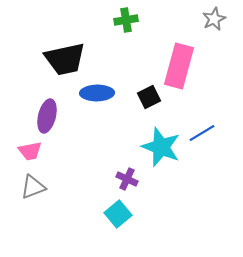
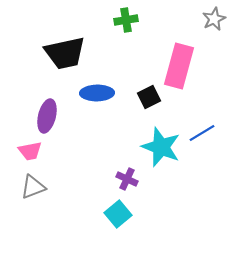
black trapezoid: moved 6 px up
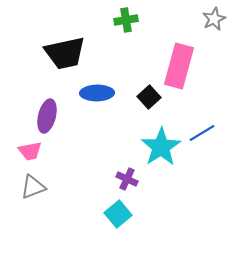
black square: rotated 15 degrees counterclockwise
cyan star: rotated 18 degrees clockwise
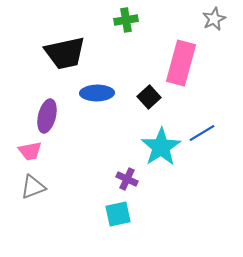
pink rectangle: moved 2 px right, 3 px up
cyan square: rotated 28 degrees clockwise
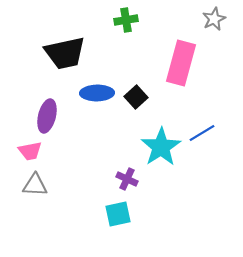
black square: moved 13 px left
gray triangle: moved 2 px right, 2 px up; rotated 24 degrees clockwise
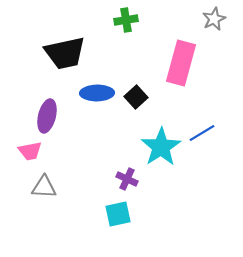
gray triangle: moved 9 px right, 2 px down
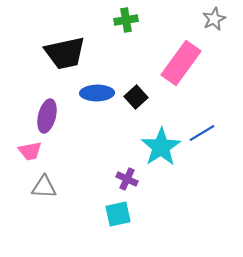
pink rectangle: rotated 21 degrees clockwise
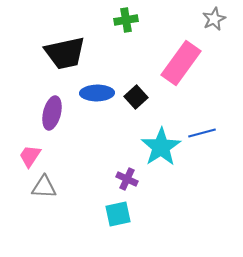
purple ellipse: moved 5 px right, 3 px up
blue line: rotated 16 degrees clockwise
pink trapezoid: moved 5 px down; rotated 135 degrees clockwise
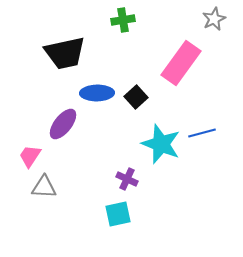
green cross: moved 3 px left
purple ellipse: moved 11 px right, 11 px down; rotated 24 degrees clockwise
cyan star: moved 3 px up; rotated 18 degrees counterclockwise
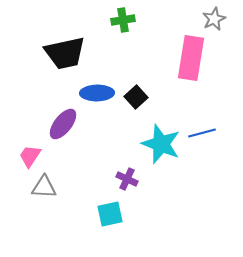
pink rectangle: moved 10 px right, 5 px up; rotated 27 degrees counterclockwise
cyan square: moved 8 px left
